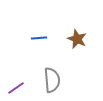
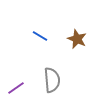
blue line: moved 1 px right, 2 px up; rotated 35 degrees clockwise
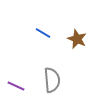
blue line: moved 3 px right, 3 px up
purple line: moved 2 px up; rotated 60 degrees clockwise
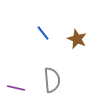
blue line: rotated 21 degrees clockwise
purple line: moved 2 px down; rotated 12 degrees counterclockwise
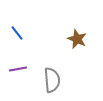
blue line: moved 26 px left
purple line: moved 2 px right, 19 px up; rotated 24 degrees counterclockwise
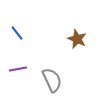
gray semicircle: rotated 20 degrees counterclockwise
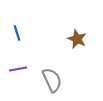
blue line: rotated 21 degrees clockwise
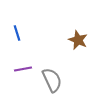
brown star: moved 1 px right, 1 px down
purple line: moved 5 px right
